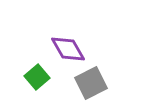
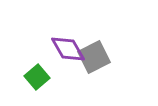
gray square: moved 3 px right, 26 px up
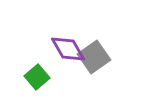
gray square: rotated 8 degrees counterclockwise
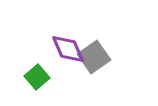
purple diamond: rotated 6 degrees clockwise
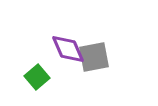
gray square: rotated 24 degrees clockwise
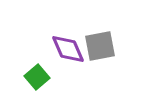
gray square: moved 6 px right, 11 px up
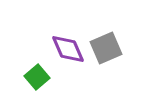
gray square: moved 6 px right, 2 px down; rotated 12 degrees counterclockwise
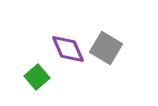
gray square: rotated 36 degrees counterclockwise
